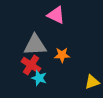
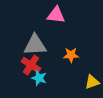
pink triangle: rotated 18 degrees counterclockwise
orange star: moved 9 px right
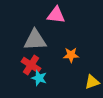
gray triangle: moved 5 px up
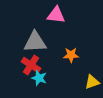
gray triangle: moved 2 px down
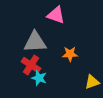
pink triangle: rotated 12 degrees clockwise
orange star: moved 1 px left, 1 px up
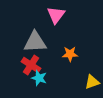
pink triangle: rotated 48 degrees clockwise
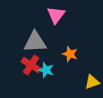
orange star: rotated 21 degrees clockwise
cyan star: moved 7 px right, 8 px up
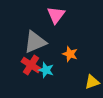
gray triangle: rotated 20 degrees counterclockwise
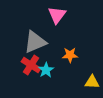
pink triangle: moved 1 px right
orange star: moved 1 px down; rotated 21 degrees counterclockwise
cyan star: rotated 21 degrees clockwise
yellow triangle: rotated 21 degrees clockwise
